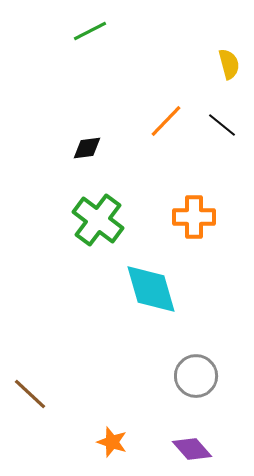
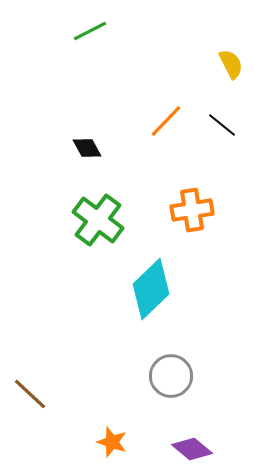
yellow semicircle: moved 2 px right; rotated 12 degrees counterclockwise
black diamond: rotated 68 degrees clockwise
orange cross: moved 2 px left, 7 px up; rotated 9 degrees counterclockwise
cyan diamond: rotated 62 degrees clockwise
gray circle: moved 25 px left
purple diamond: rotated 9 degrees counterclockwise
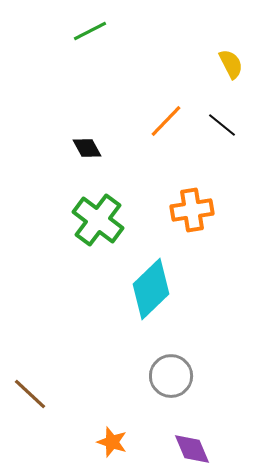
purple diamond: rotated 27 degrees clockwise
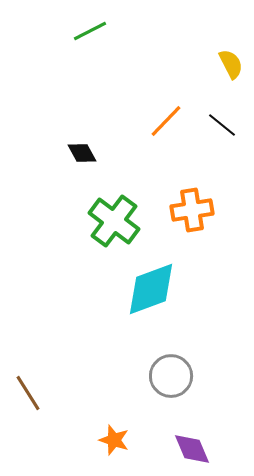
black diamond: moved 5 px left, 5 px down
green cross: moved 16 px right, 1 px down
cyan diamond: rotated 24 degrees clockwise
brown line: moved 2 px left, 1 px up; rotated 15 degrees clockwise
orange star: moved 2 px right, 2 px up
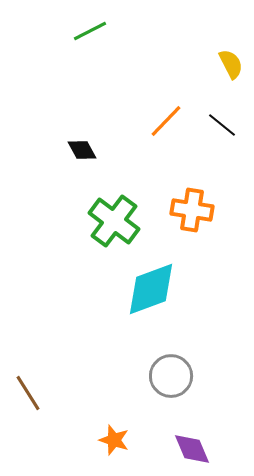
black diamond: moved 3 px up
orange cross: rotated 18 degrees clockwise
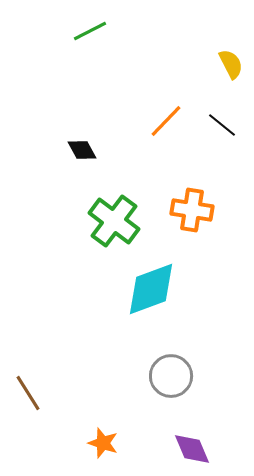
orange star: moved 11 px left, 3 px down
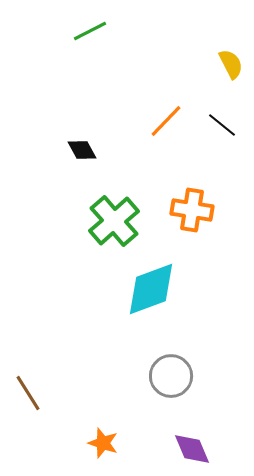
green cross: rotated 12 degrees clockwise
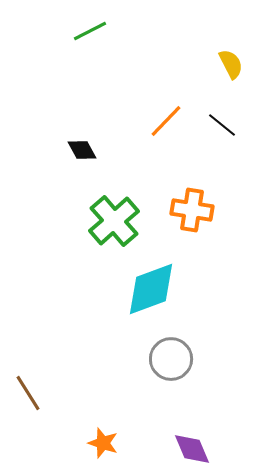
gray circle: moved 17 px up
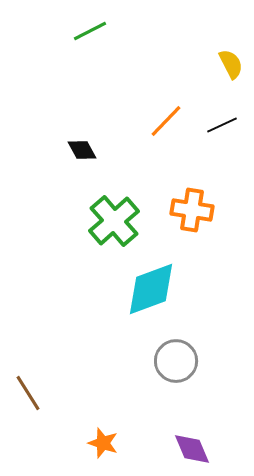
black line: rotated 64 degrees counterclockwise
gray circle: moved 5 px right, 2 px down
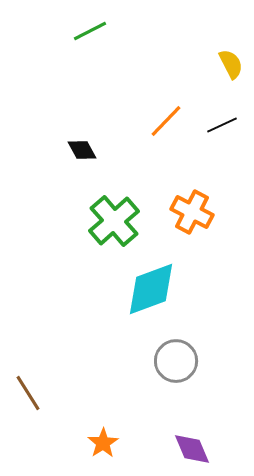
orange cross: moved 2 px down; rotated 18 degrees clockwise
orange star: rotated 20 degrees clockwise
